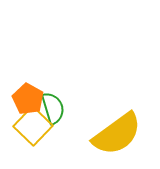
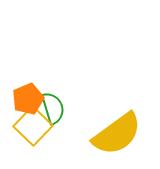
orange pentagon: rotated 20 degrees clockwise
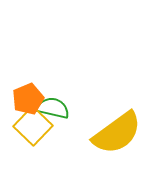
green semicircle: rotated 60 degrees counterclockwise
yellow semicircle: moved 1 px up
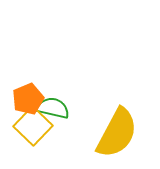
yellow semicircle: rotated 26 degrees counterclockwise
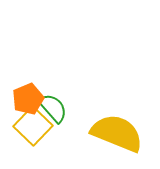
green semicircle: rotated 36 degrees clockwise
yellow semicircle: rotated 96 degrees counterclockwise
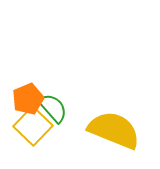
yellow semicircle: moved 3 px left, 3 px up
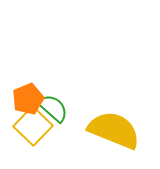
green semicircle: rotated 8 degrees counterclockwise
